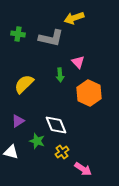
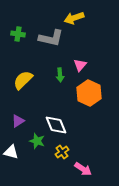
pink triangle: moved 2 px right, 3 px down; rotated 24 degrees clockwise
yellow semicircle: moved 1 px left, 4 px up
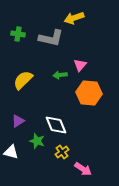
green arrow: rotated 88 degrees clockwise
orange hexagon: rotated 20 degrees counterclockwise
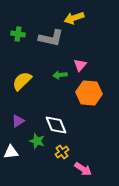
yellow semicircle: moved 1 px left, 1 px down
white triangle: rotated 21 degrees counterclockwise
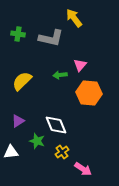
yellow arrow: rotated 72 degrees clockwise
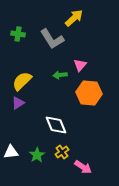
yellow arrow: rotated 84 degrees clockwise
gray L-shape: moved 1 px right, 1 px down; rotated 45 degrees clockwise
purple triangle: moved 18 px up
green star: moved 14 px down; rotated 21 degrees clockwise
pink arrow: moved 2 px up
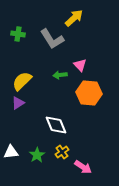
pink triangle: rotated 24 degrees counterclockwise
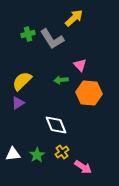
green cross: moved 10 px right; rotated 24 degrees counterclockwise
green arrow: moved 1 px right, 5 px down
white triangle: moved 2 px right, 2 px down
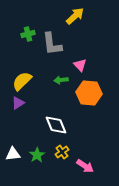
yellow arrow: moved 1 px right, 2 px up
gray L-shape: moved 5 px down; rotated 25 degrees clockwise
pink arrow: moved 2 px right, 1 px up
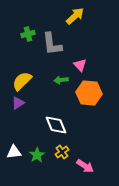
white triangle: moved 1 px right, 2 px up
